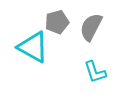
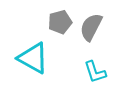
gray pentagon: moved 3 px right
cyan triangle: moved 11 px down
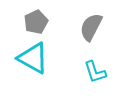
gray pentagon: moved 24 px left; rotated 10 degrees counterclockwise
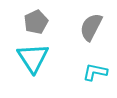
cyan triangle: rotated 28 degrees clockwise
cyan L-shape: rotated 120 degrees clockwise
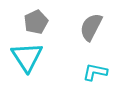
cyan triangle: moved 6 px left, 1 px up
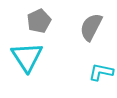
gray pentagon: moved 3 px right, 1 px up
cyan L-shape: moved 6 px right
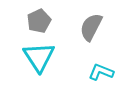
cyan triangle: moved 12 px right
cyan L-shape: rotated 10 degrees clockwise
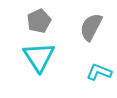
cyan L-shape: moved 2 px left
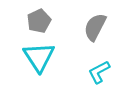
gray semicircle: moved 4 px right
cyan L-shape: rotated 50 degrees counterclockwise
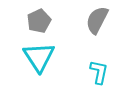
gray semicircle: moved 2 px right, 7 px up
cyan L-shape: rotated 130 degrees clockwise
